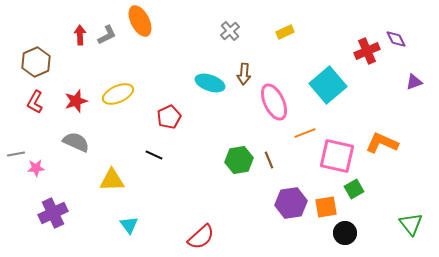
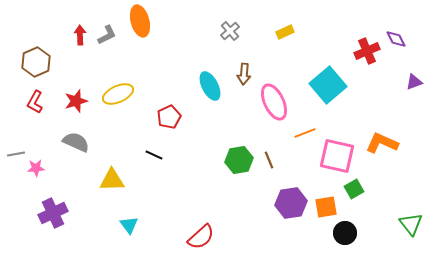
orange ellipse: rotated 12 degrees clockwise
cyan ellipse: moved 3 px down; rotated 44 degrees clockwise
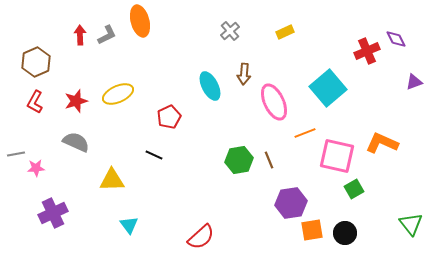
cyan square: moved 3 px down
orange square: moved 14 px left, 23 px down
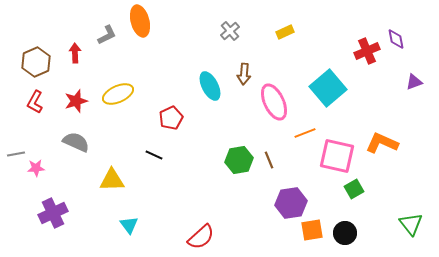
red arrow: moved 5 px left, 18 px down
purple diamond: rotated 15 degrees clockwise
red pentagon: moved 2 px right, 1 px down
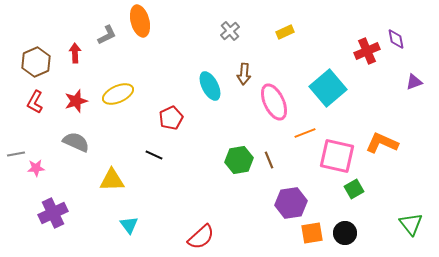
orange square: moved 3 px down
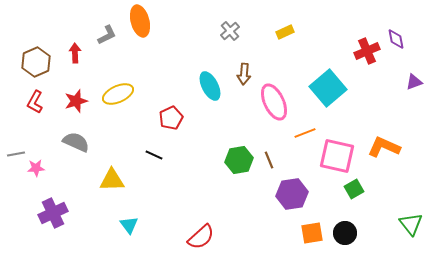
orange L-shape: moved 2 px right, 4 px down
purple hexagon: moved 1 px right, 9 px up
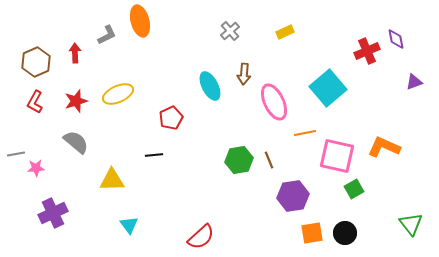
orange line: rotated 10 degrees clockwise
gray semicircle: rotated 16 degrees clockwise
black line: rotated 30 degrees counterclockwise
purple hexagon: moved 1 px right, 2 px down
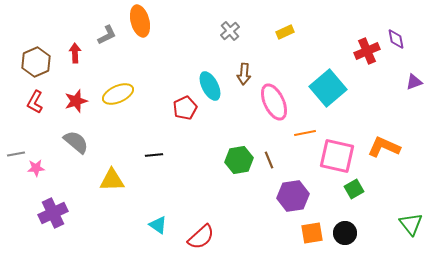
red pentagon: moved 14 px right, 10 px up
cyan triangle: moved 29 px right; rotated 18 degrees counterclockwise
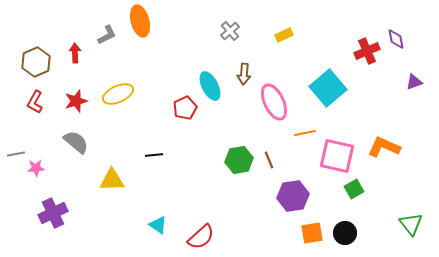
yellow rectangle: moved 1 px left, 3 px down
